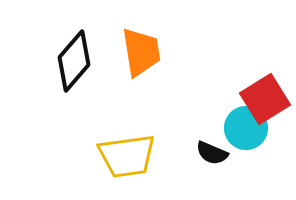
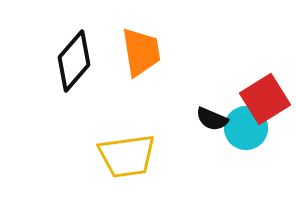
black semicircle: moved 34 px up
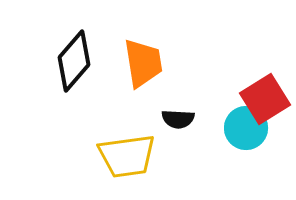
orange trapezoid: moved 2 px right, 11 px down
black semicircle: moved 34 px left; rotated 20 degrees counterclockwise
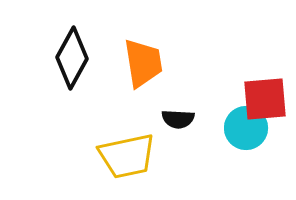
black diamond: moved 2 px left, 3 px up; rotated 12 degrees counterclockwise
red square: rotated 27 degrees clockwise
yellow trapezoid: rotated 4 degrees counterclockwise
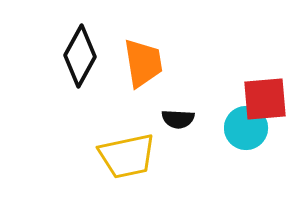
black diamond: moved 8 px right, 2 px up
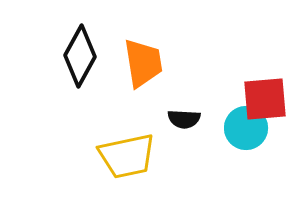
black semicircle: moved 6 px right
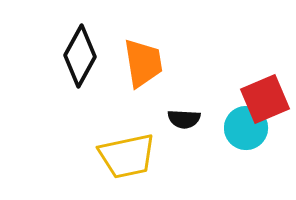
red square: rotated 18 degrees counterclockwise
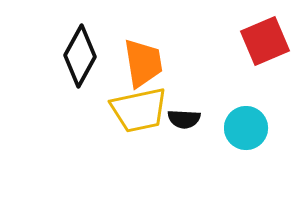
red square: moved 58 px up
yellow trapezoid: moved 12 px right, 46 px up
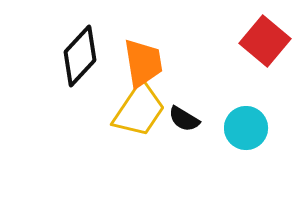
red square: rotated 27 degrees counterclockwise
black diamond: rotated 14 degrees clockwise
yellow trapezoid: rotated 44 degrees counterclockwise
black semicircle: rotated 28 degrees clockwise
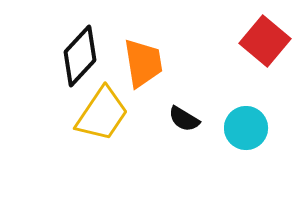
yellow trapezoid: moved 37 px left, 4 px down
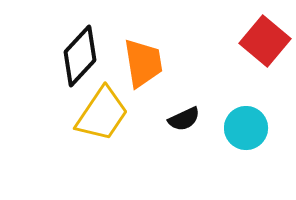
black semicircle: rotated 56 degrees counterclockwise
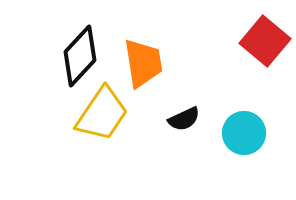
cyan circle: moved 2 px left, 5 px down
